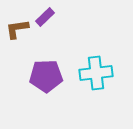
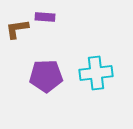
purple rectangle: rotated 48 degrees clockwise
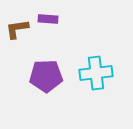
purple rectangle: moved 3 px right, 2 px down
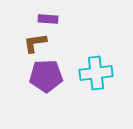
brown L-shape: moved 18 px right, 14 px down
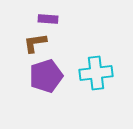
purple pentagon: rotated 16 degrees counterclockwise
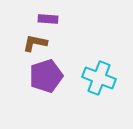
brown L-shape: rotated 20 degrees clockwise
cyan cross: moved 3 px right, 5 px down; rotated 28 degrees clockwise
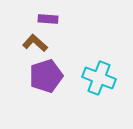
brown L-shape: rotated 30 degrees clockwise
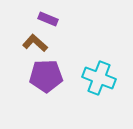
purple rectangle: rotated 18 degrees clockwise
purple pentagon: rotated 16 degrees clockwise
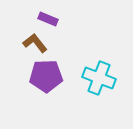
brown L-shape: rotated 10 degrees clockwise
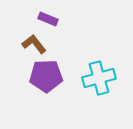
brown L-shape: moved 1 px left, 1 px down
cyan cross: rotated 36 degrees counterclockwise
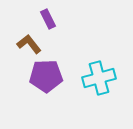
purple rectangle: rotated 42 degrees clockwise
brown L-shape: moved 5 px left
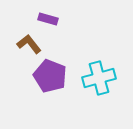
purple rectangle: rotated 48 degrees counterclockwise
purple pentagon: moved 4 px right; rotated 24 degrees clockwise
